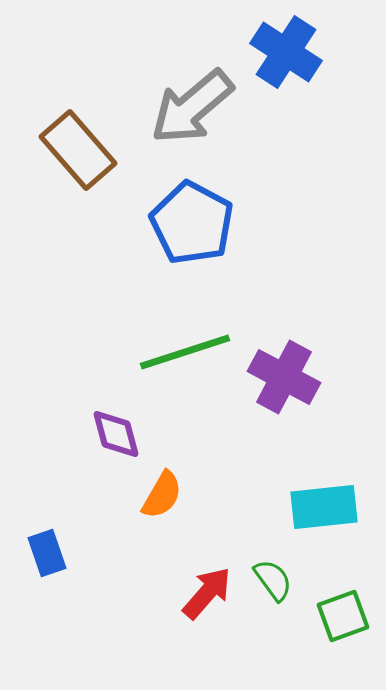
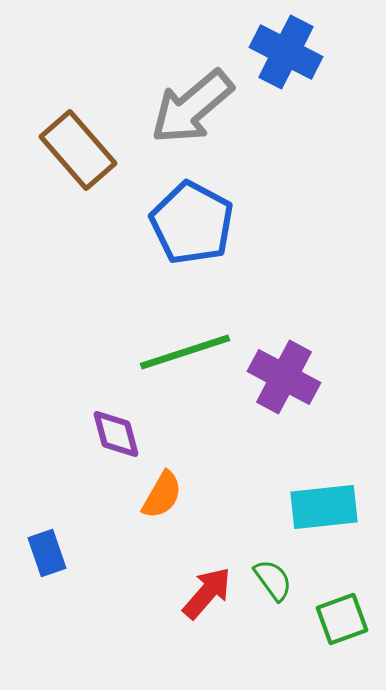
blue cross: rotated 6 degrees counterclockwise
green square: moved 1 px left, 3 px down
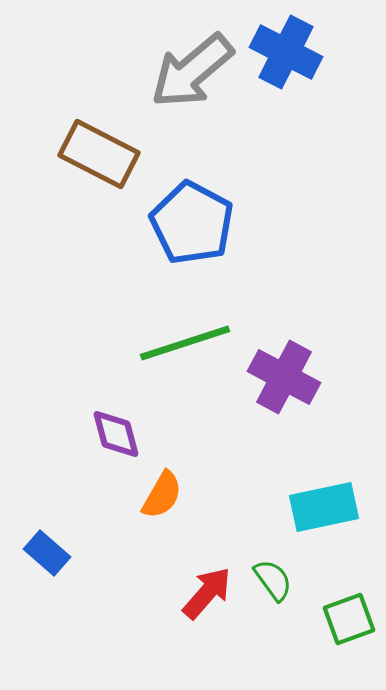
gray arrow: moved 36 px up
brown rectangle: moved 21 px right, 4 px down; rotated 22 degrees counterclockwise
green line: moved 9 px up
cyan rectangle: rotated 6 degrees counterclockwise
blue rectangle: rotated 30 degrees counterclockwise
green square: moved 7 px right
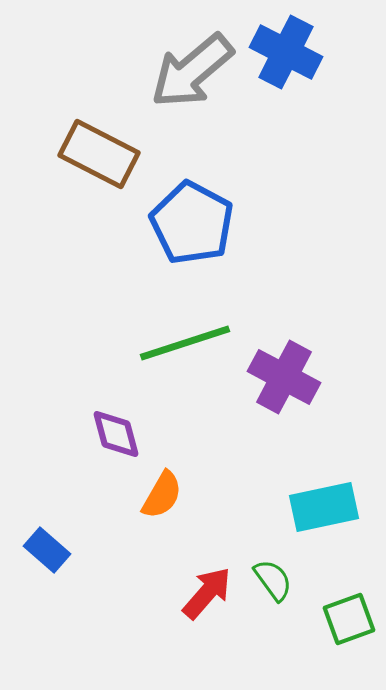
blue rectangle: moved 3 px up
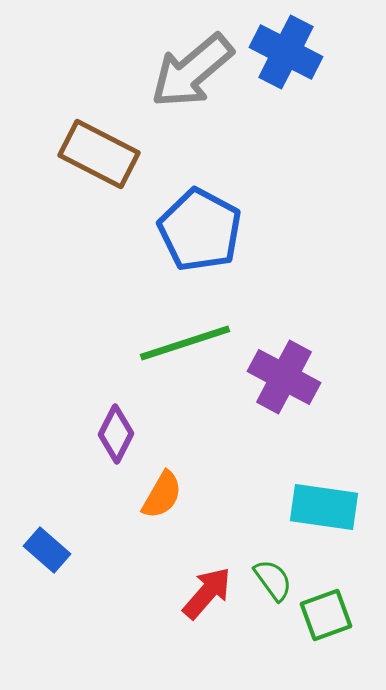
blue pentagon: moved 8 px right, 7 px down
purple diamond: rotated 42 degrees clockwise
cyan rectangle: rotated 20 degrees clockwise
green square: moved 23 px left, 4 px up
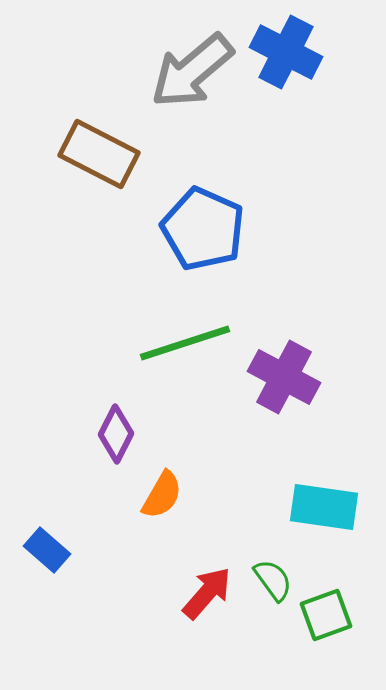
blue pentagon: moved 3 px right, 1 px up; rotated 4 degrees counterclockwise
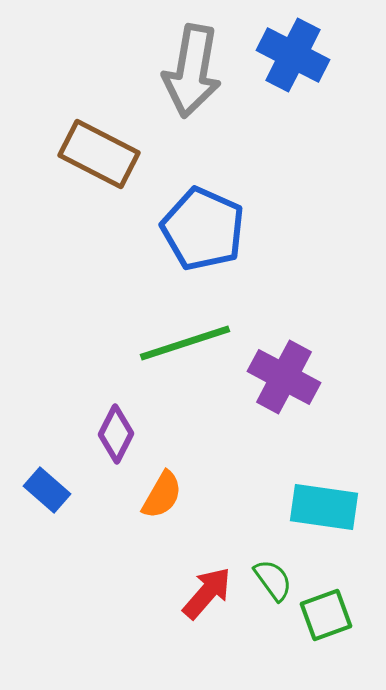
blue cross: moved 7 px right, 3 px down
gray arrow: rotated 40 degrees counterclockwise
blue rectangle: moved 60 px up
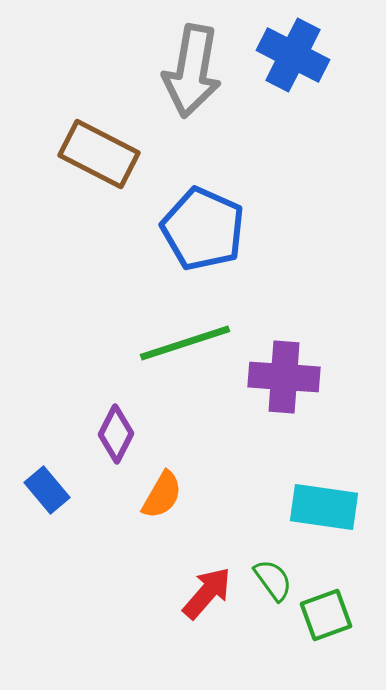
purple cross: rotated 24 degrees counterclockwise
blue rectangle: rotated 9 degrees clockwise
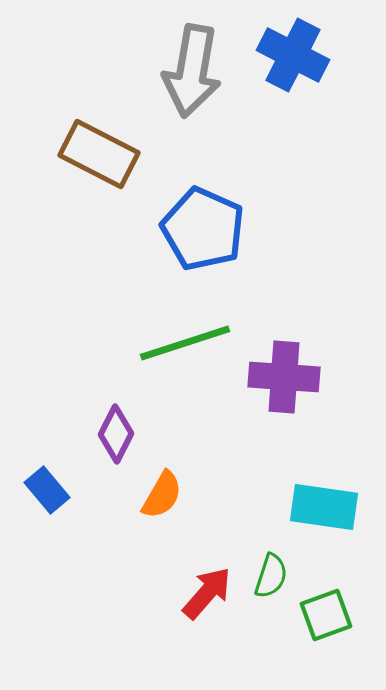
green semicircle: moved 2 px left, 4 px up; rotated 54 degrees clockwise
